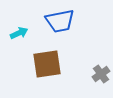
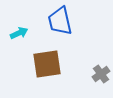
blue trapezoid: rotated 88 degrees clockwise
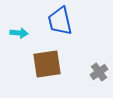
cyan arrow: rotated 30 degrees clockwise
gray cross: moved 2 px left, 2 px up
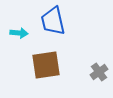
blue trapezoid: moved 7 px left
brown square: moved 1 px left, 1 px down
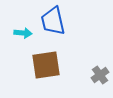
cyan arrow: moved 4 px right
gray cross: moved 1 px right, 3 px down
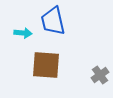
brown square: rotated 12 degrees clockwise
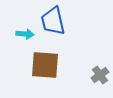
cyan arrow: moved 2 px right, 1 px down
brown square: moved 1 px left
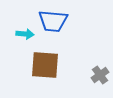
blue trapezoid: rotated 72 degrees counterclockwise
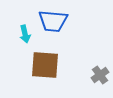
cyan arrow: rotated 72 degrees clockwise
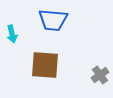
blue trapezoid: moved 1 px up
cyan arrow: moved 13 px left
